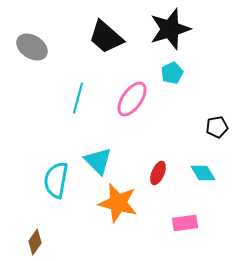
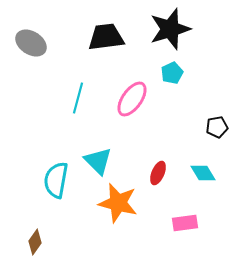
black trapezoid: rotated 132 degrees clockwise
gray ellipse: moved 1 px left, 4 px up
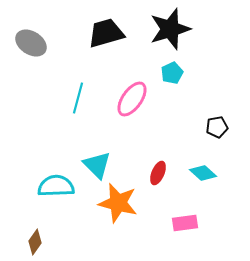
black trapezoid: moved 4 px up; rotated 9 degrees counterclockwise
cyan triangle: moved 1 px left, 4 px down
cyan diamond: rotated 16 degrees counterclockwise
cyan semicircle: moved 6 px down; rotated 78 degrees clockwise
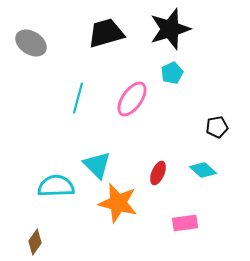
cyan diamond: moved 3 px up
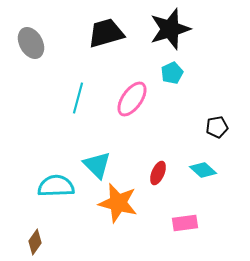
gray ellipse: rotated 28 degrees clockwise
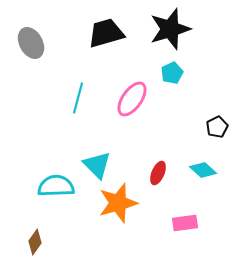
black pentagon: rotated 15 degrees counterclockwise
orange star: rotated 30 degrees counterclockwise
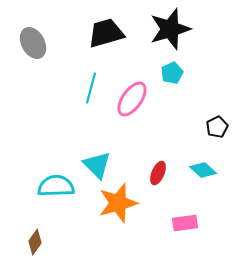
gray ellipse: moved 2 px right
cyan line: moved 13 px right, 10 px up
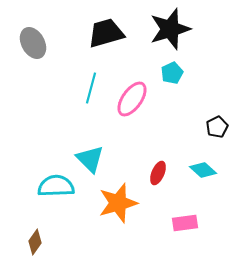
cyan triangle: moved 7 px left, 6 px up
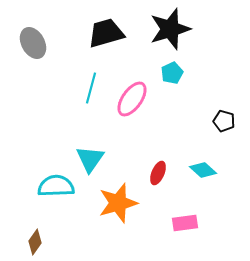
black pentagon: moved 7 px right, 6 px up; rotated 30 degrees counterclockwise
cyan triangle: rotated 20 degrees clockwise
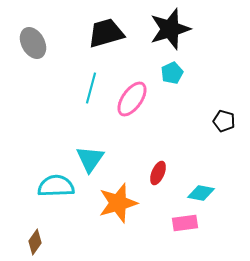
cyan diamond: moved 2 px left, 23 px down; rotated 32 degrees counterclockwise
